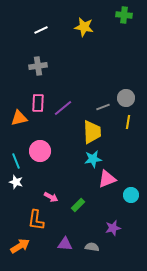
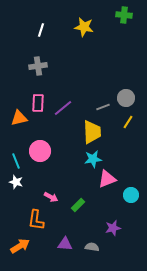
white line: rotated 48 degrees counterclockwise
yellow line: rotated 24 degrees clockwise
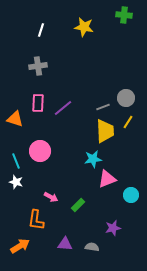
orange triangle: moved 4 px left, 1 px down; rotated 30 degrees clockwise
yellow trapezoid: moved 13 px right, 1 px up
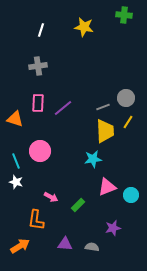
pink triangle: moved 8 px down
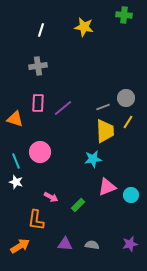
pink circle: moved 1 px down
purple star: moved 17 px right, 16 px down
gray semicircle: moved 2 px up
